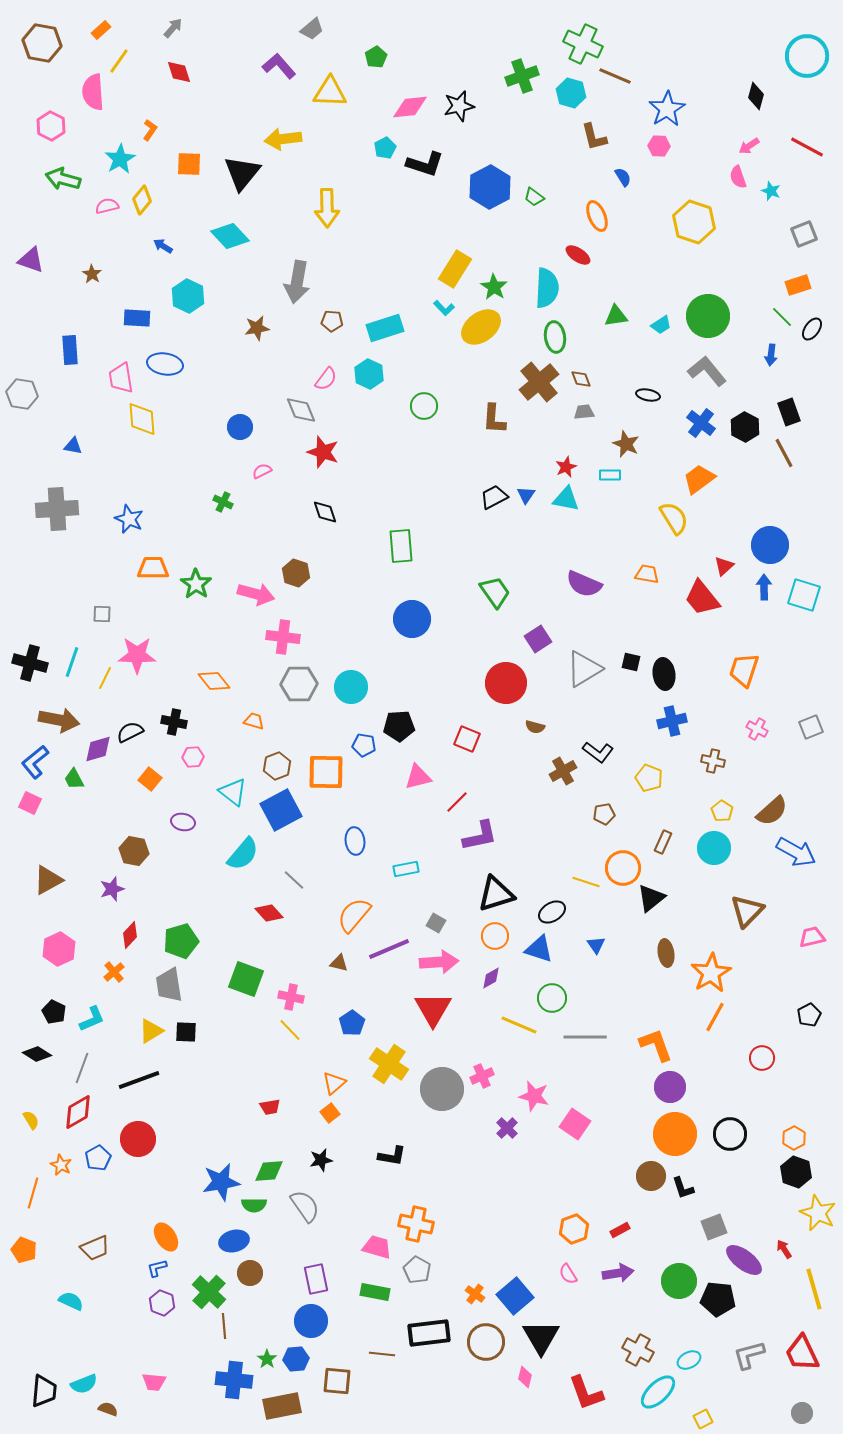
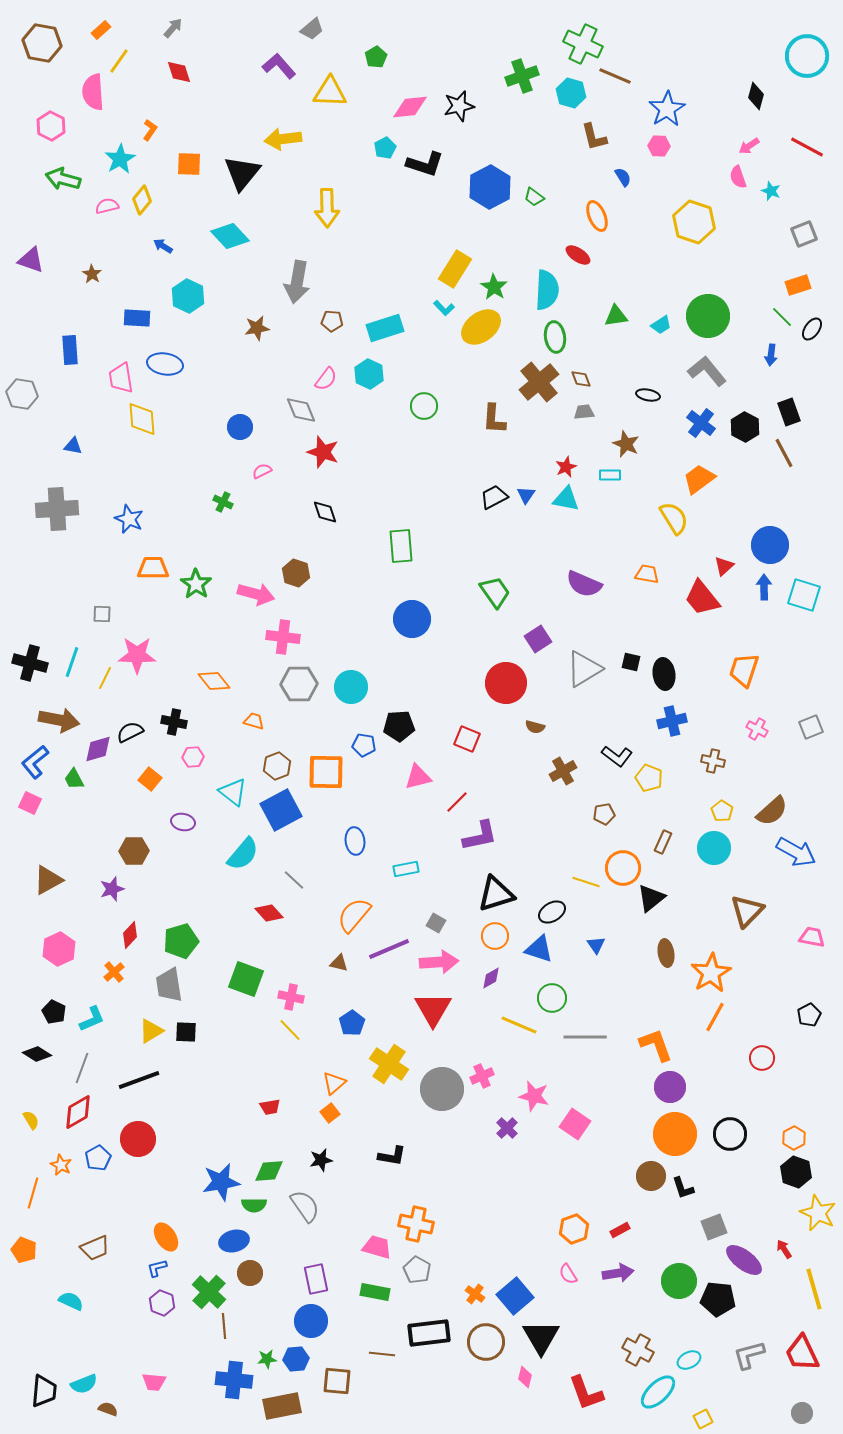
cyan semicircle at (547, 288): moved 2 px down
black L-shape at (598, 752): moved 19 px right, 4 px down
brown hexagon at (134, 851): rotated 12 degrees counterclockwise
pink trapezoid at (812, 937): rotated 24 degrees clockwise
green star at (267, 1359): rotated 30 degrees clockwise
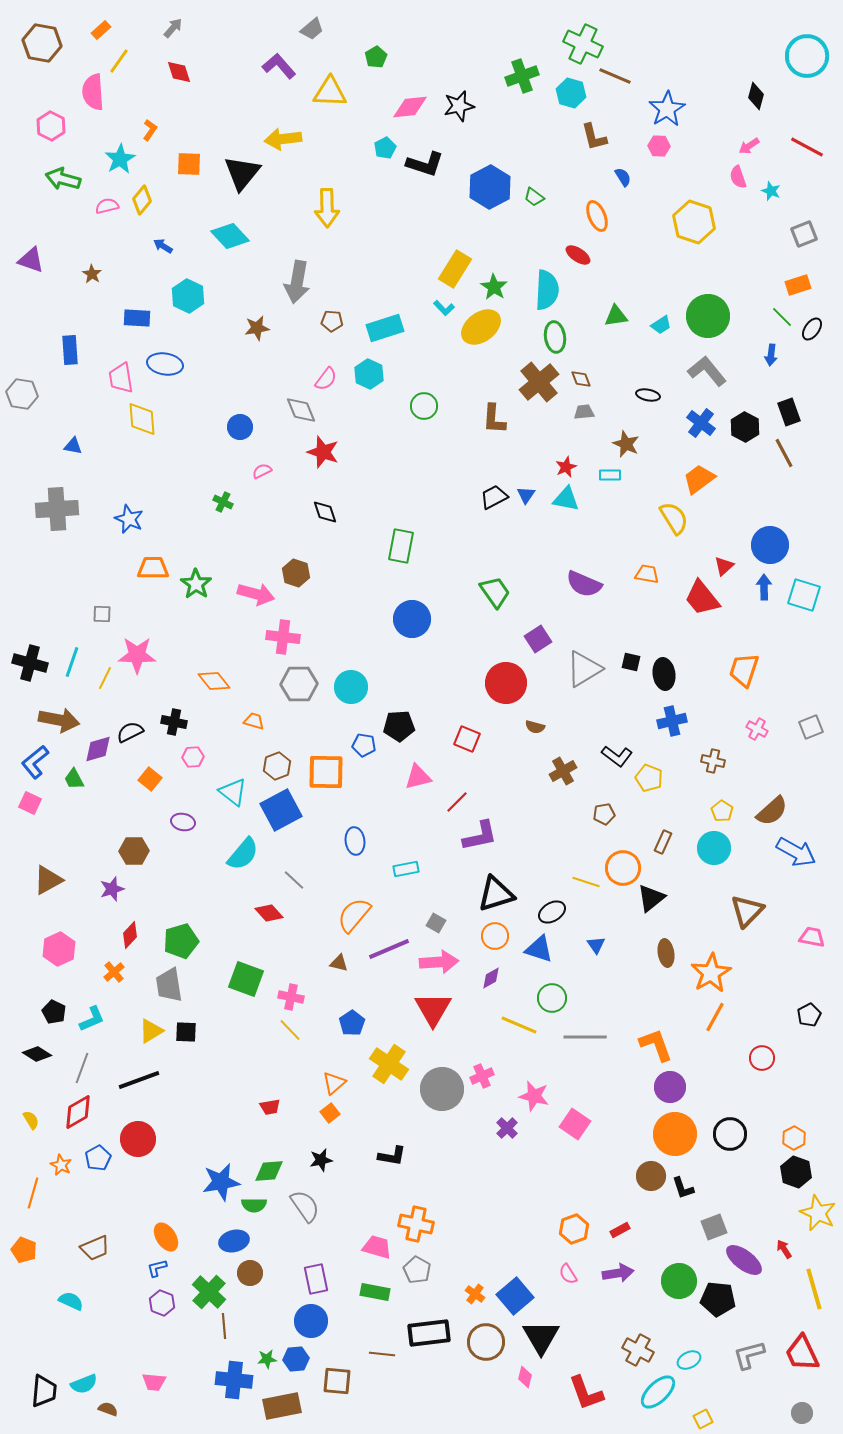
green rectangle at (401, 546): rotated 16 degrees clockwise
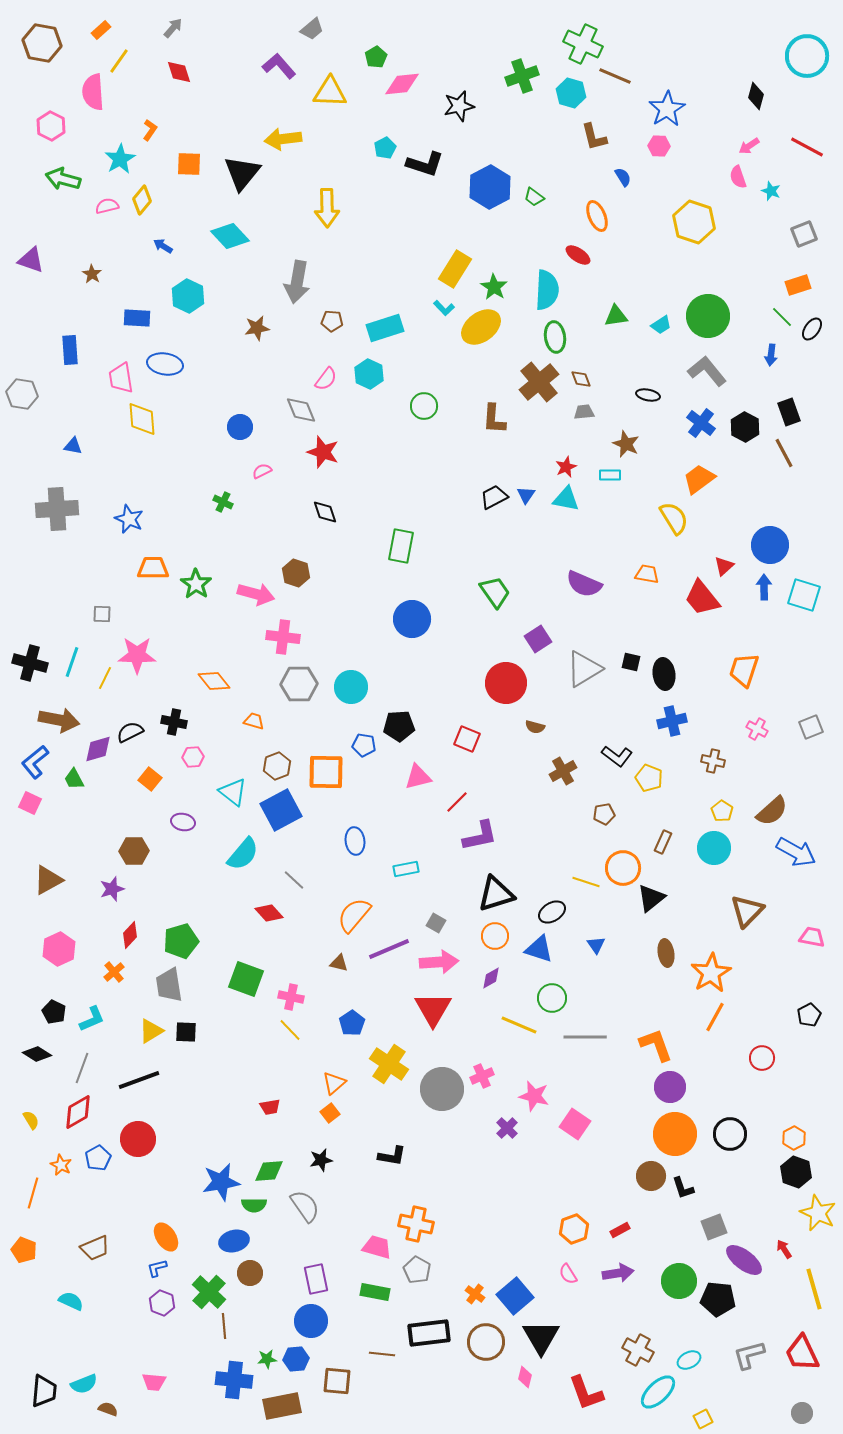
pink diamond at (410, 107): moved 8 px left, 23 px up
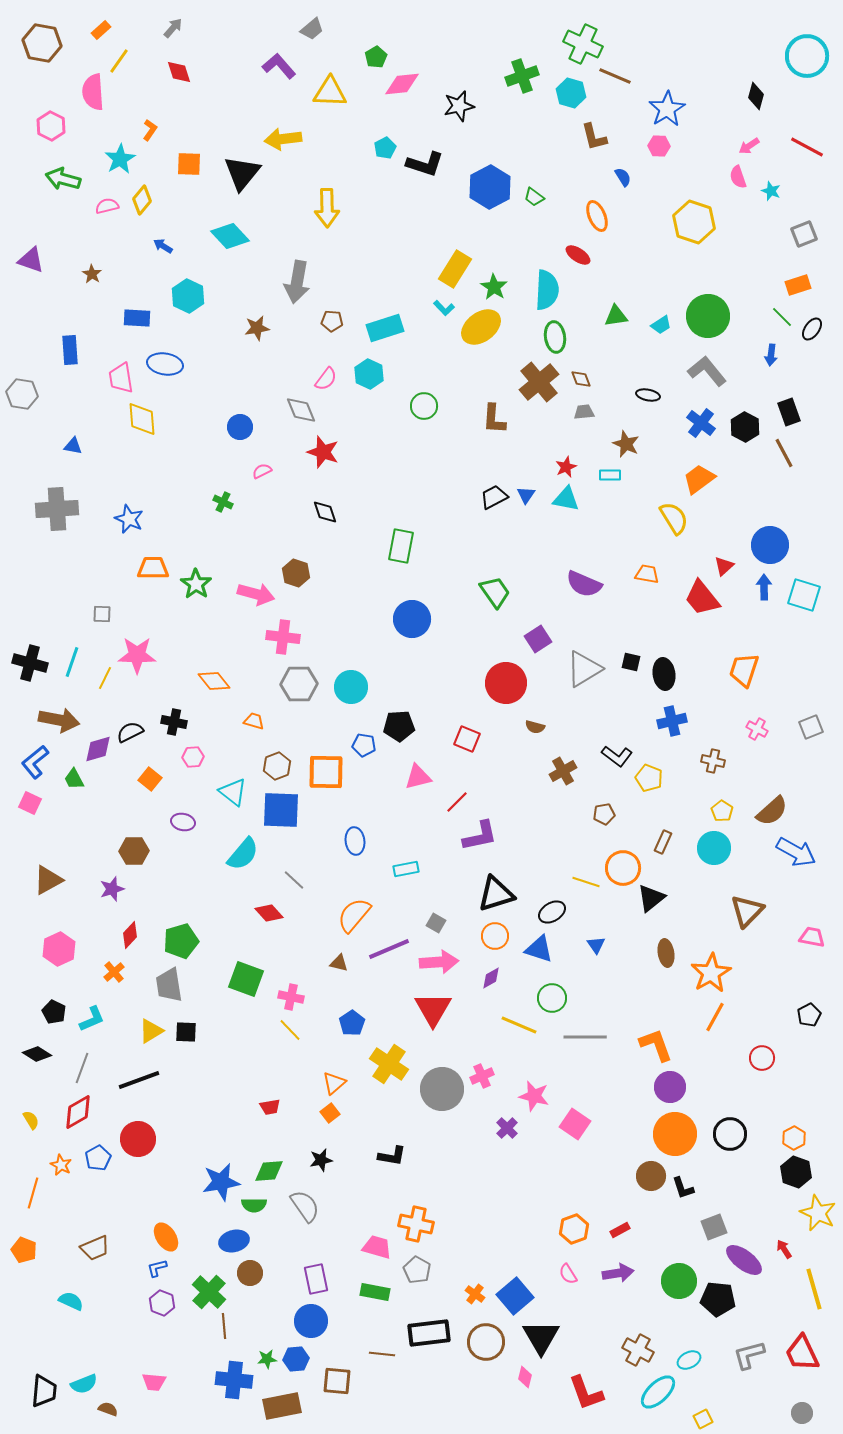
blue square at (281, 810): rotated 30 degrees clockwise
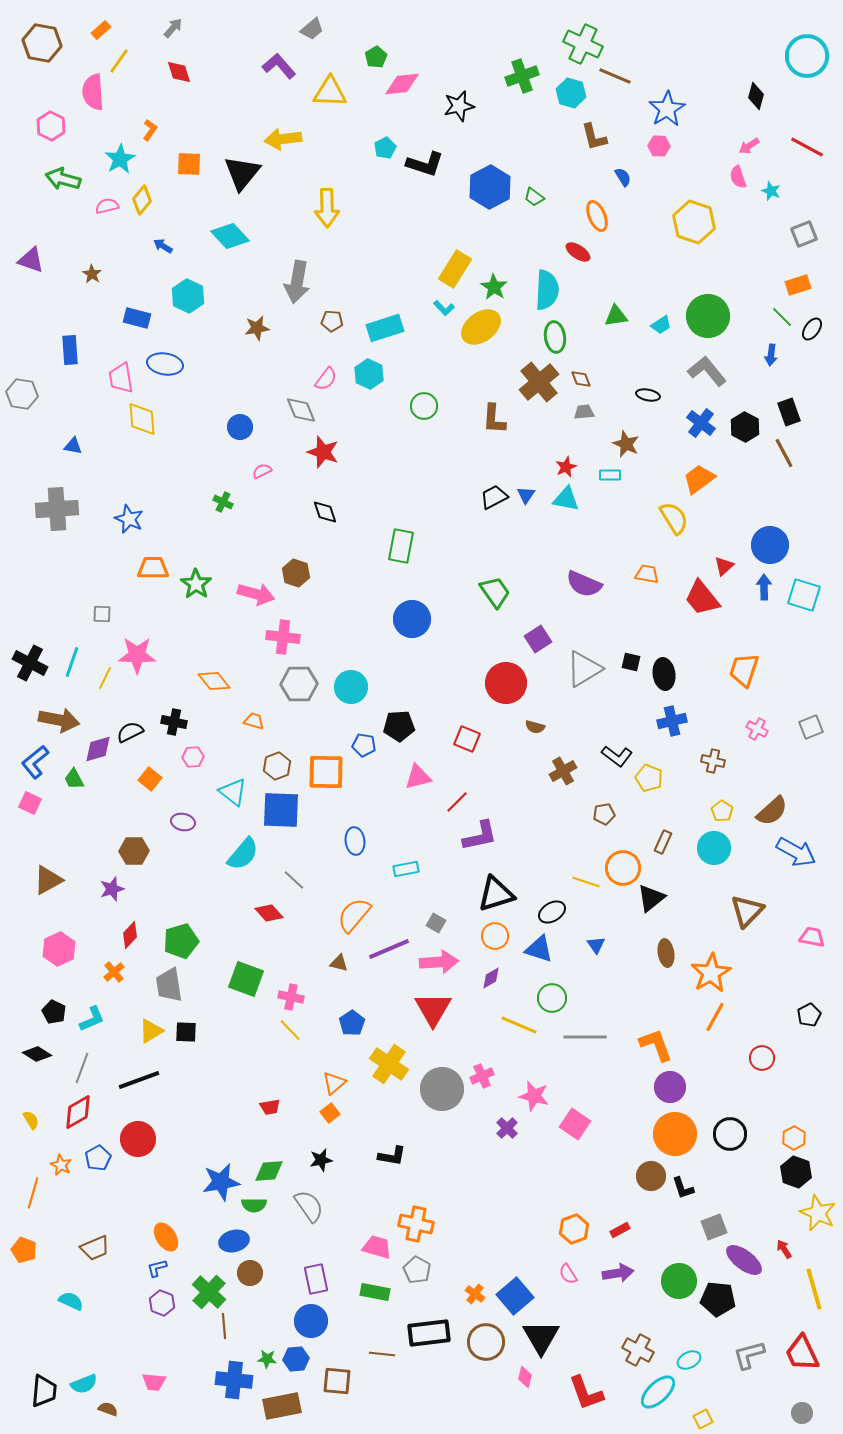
red ellipse at (578, 255): moved 3 px up
blue rectangle at (137, 318): rotated 12 degrees clockwise
black cross at (30, 663): rotated 12 degrees clockwise
gray semicircle at (305, 1206): moved 4 px right
green star at (267, 1359): rotated 12 degrees clockwise
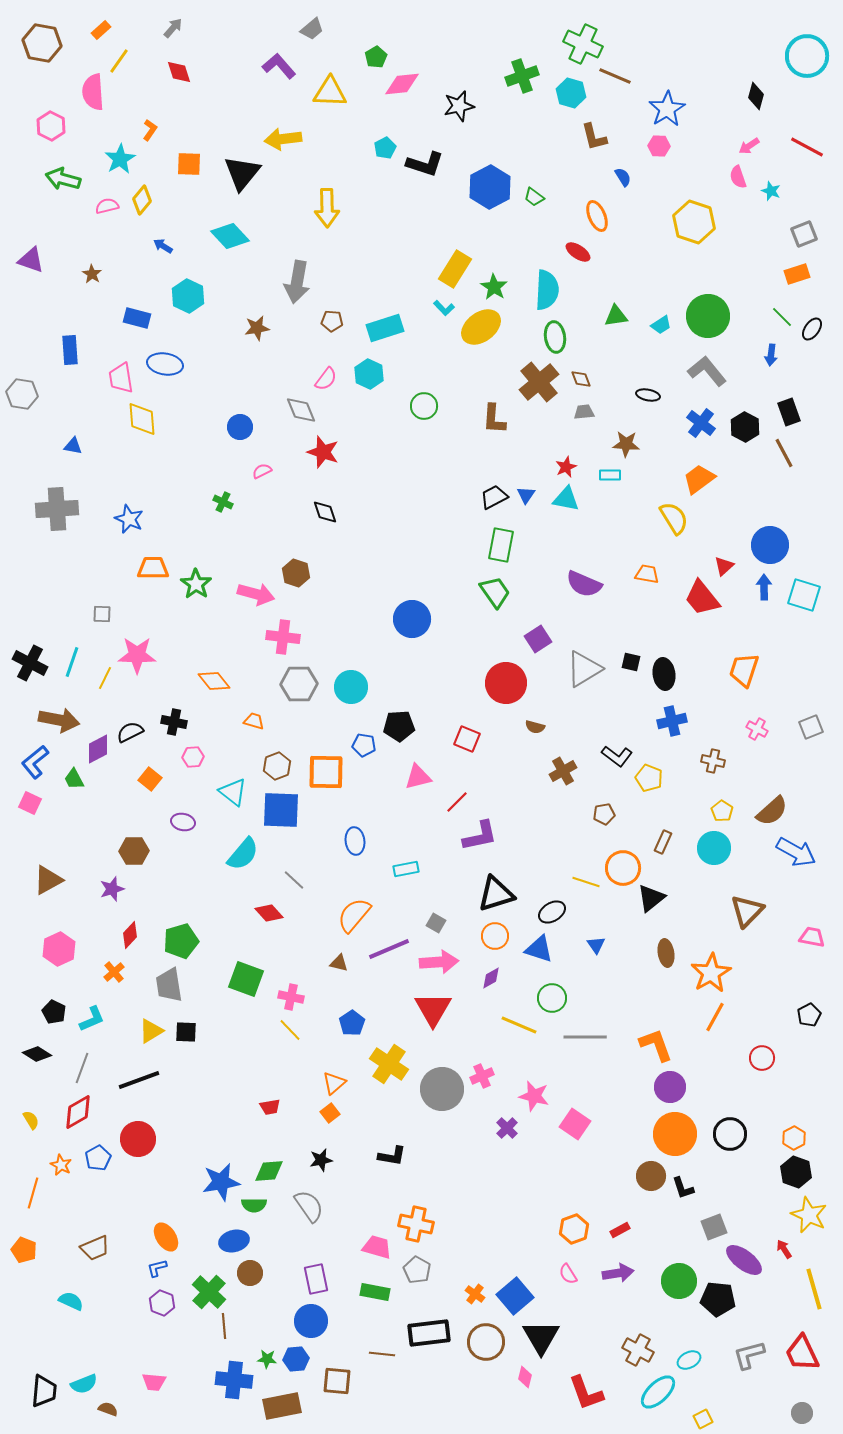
orange rectangle at (798, 285): moved 1 px left, 11 px up
brown star at (626, 444): rotated 20 degrees counterclockwise
green rectangle at (401, 546): moved 100 px right, 1 px up
purple diamond at (98, 749): rotated 12 degrees counterclockwise
yellow star at (818, 1213): moved 9 px left, 2 px down
